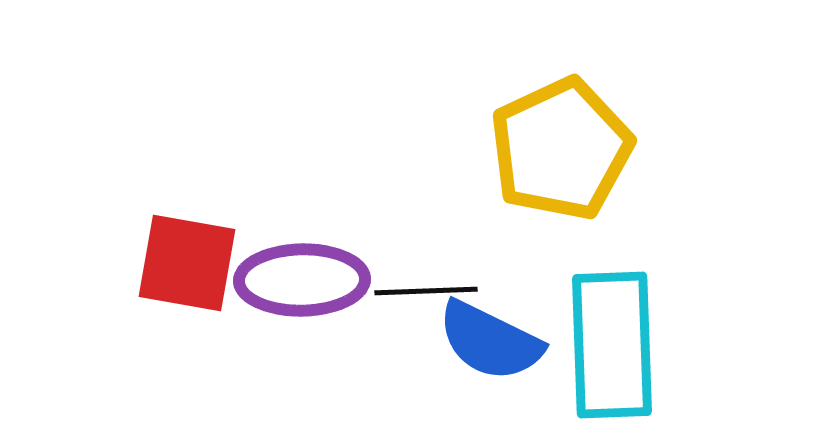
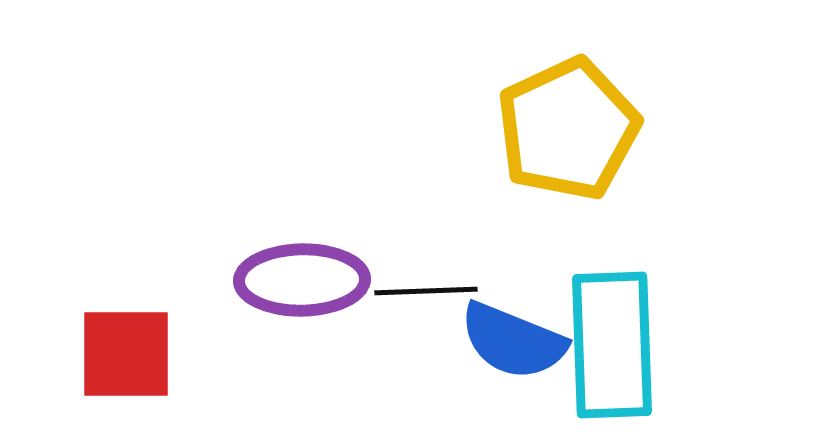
yellow pentagon: moved 7 px right, 20 px up
red square: moved 61 px left, 91 px down; rotated 10 degrees counterclockwise
blue semicircle: moved 23 px right; rotated 4 degrees counterclockwise
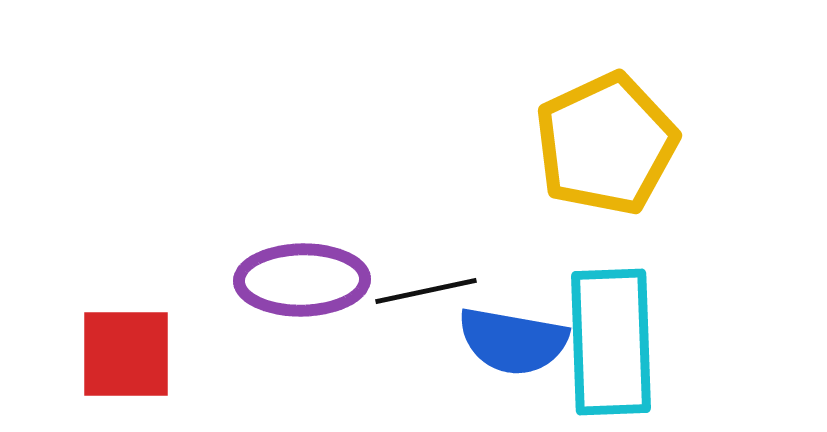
yellow pentagon: moved 38 px right, 15 px down
black line: rotated 10 degrees counterclockwise
blue semicircle: rotated 12 degrees counterclockwise
cyan rectangle: moved 1 px left, 3 px up
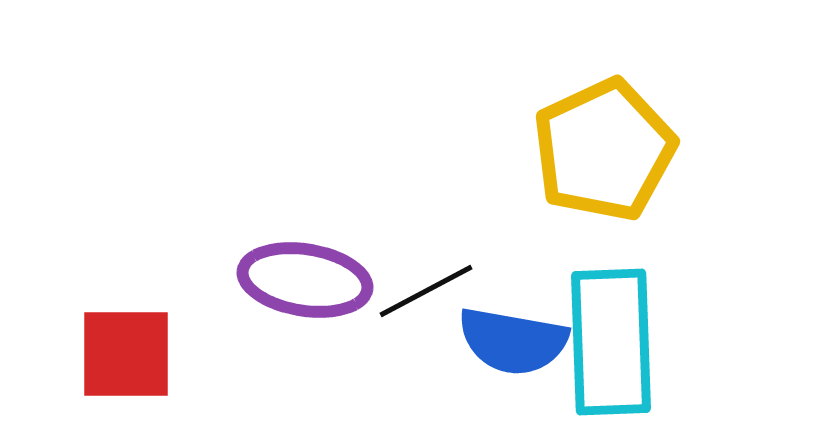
yellow pentagon: moved 2 px left, 6 px down
purple ellipse: moved 3 px right; rotated 10 degrees clockwise
black line: rotated 16 degrees counterclockwise
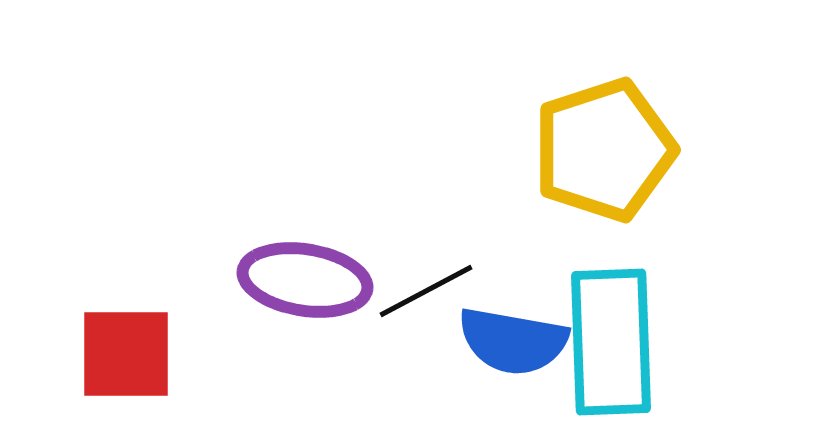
yellow pentagon: rotated 7 degrees clockwise
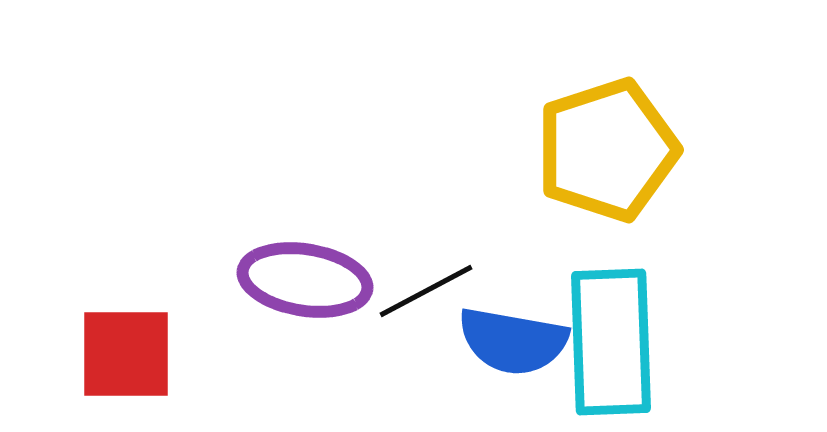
yellow pentagon: moved 3 px right
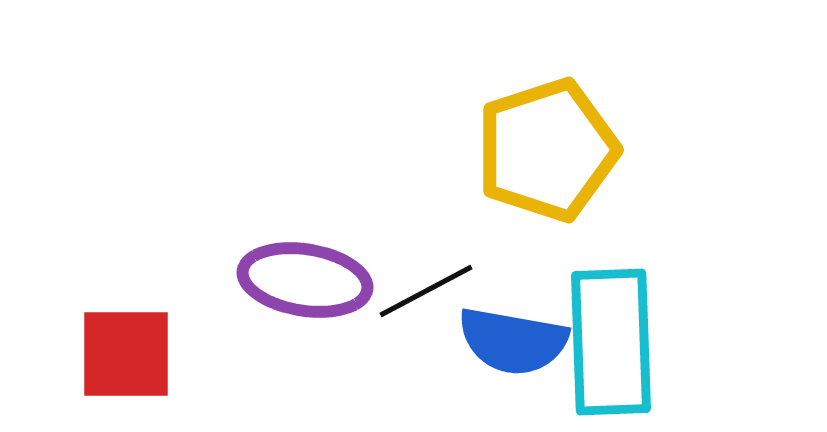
yellow pentagon: moved 60 px left
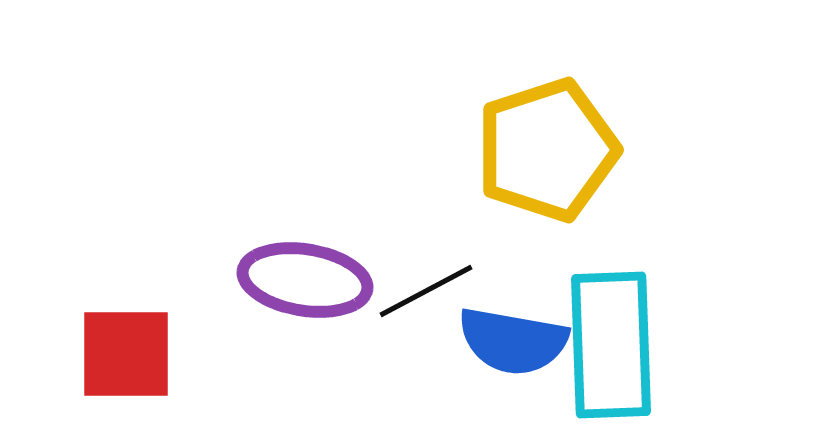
cyan rectangle: moved 3 px down
